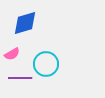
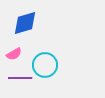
pink semicircle: moved 2 px right
cyan circle: moved 1 px left, 1 px down
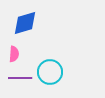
pink semicircle: rotated 56 degrees counterclockwise
cyan circle: moved 5 px right, 7 px down
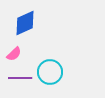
blue diamond: rotated 8 degrees counterclockwise
pink semicircle: rotated 42 degrees clockwise
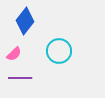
blue diamond: moved 2 px up; rotated 28 degrees counterclockwise
cyan circle: moved 9 px right, 21 px up
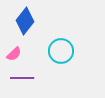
cyan circle: moved 2 px right
purple line: moved 2 px right
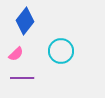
pink semicircle: moved 2 px right
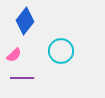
pink semicircle: moved 2 px left, 1 px down
